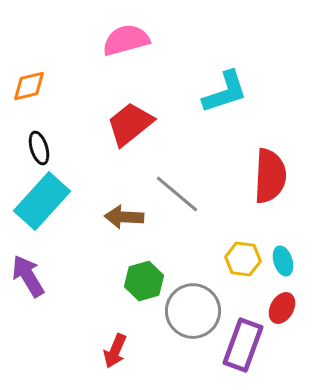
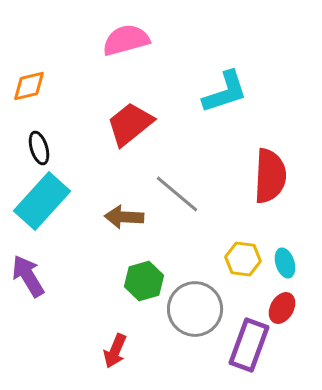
cyan ellipse: moved 2 px right, 2 px down
gray circle: moved 2 px right, 2 px up
purple rectangle: moved 6 px right
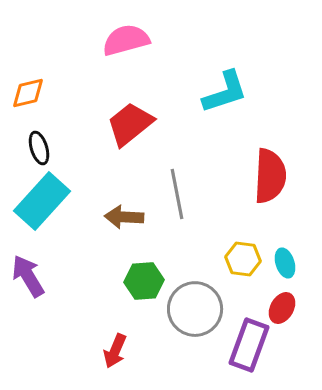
orange diamond: moved 1 px left, 7 px down
gray line: rotated 39 degrees clockwise
green hexagon: rotated 12 degrees clockwise
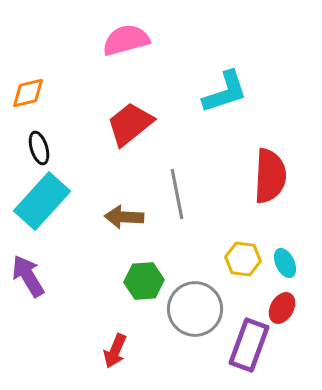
cyan ellipse: rotated 8 degrees counterclockwise
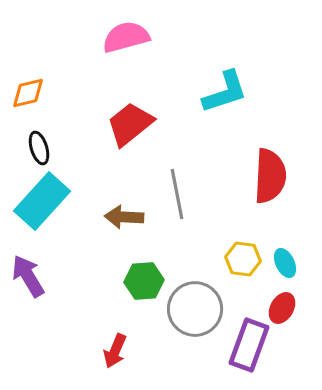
pink semicircle: moved 3 px up
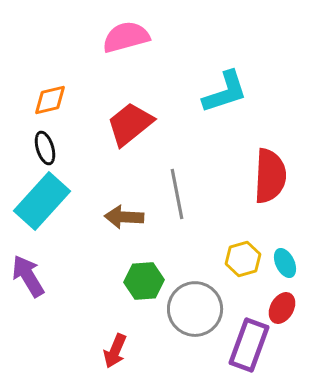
orange diamond: moved 22 px right, 7 px down
black ellipse: moved 6 px right
yellow hexagon: rotated 24 degrees counterclockwise
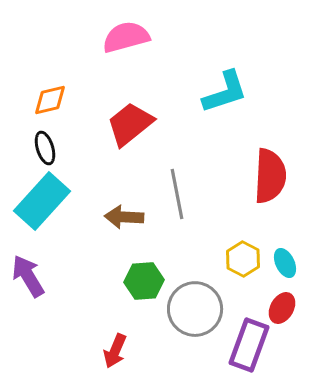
yellow hexagon: rotated 16 degrees counterclockwise
